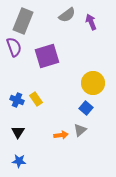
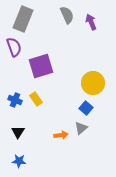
gray semicircle: rotated 78 degrees counterclockwise
gray rectangle: moved 2 px up
purple square: moved 6 px left, 10 px down
blue cross: moved 2 px left
gray triangle: moved 1 px right, 2 px up
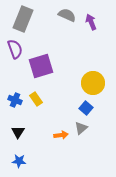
gray semicircle: rotated 42 degrees counterclockwise
purple semicircle: moved 1 px right, 2 px down
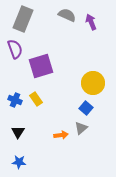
blue star: moved 1 px down
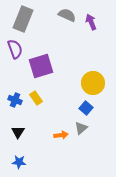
yellow rectangle: moved 1 px up
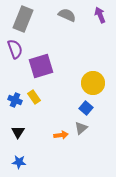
purple arrow: moved 9 px right, 7 px up
yellow rectangle: moved 2 px left, 1 px up
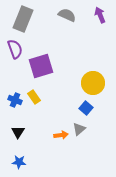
gray triangle: moved 2 px left, 1 px down
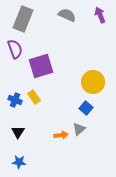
yellow circle: moved 1 px up
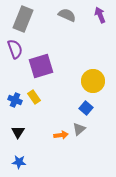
yellow circle: moved 1 px up
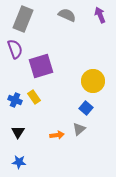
orange arrow: moved 4 px left
